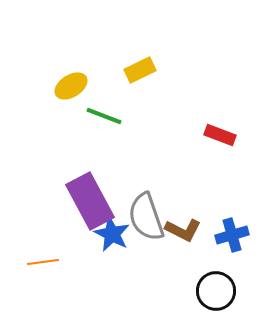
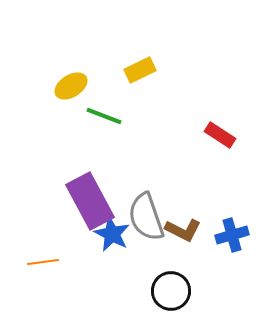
red rectangle: rotated 12 degrees clockwise
black circle: moved 45 px left
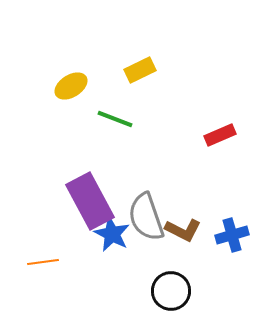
green line: moved 11 px right, 3 px down
red rectangle: rotated 56 degrees counterclockwise
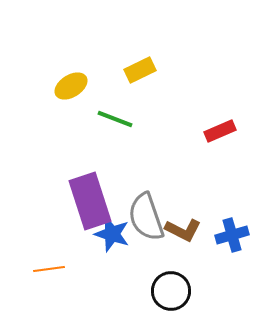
red rectangle: moved 4 px up
purple rectangle: rotated 10 degrees clockwise
blue star: rotated 9 degrees counterclockwise
orange line: moved 6 px right, 7 px down
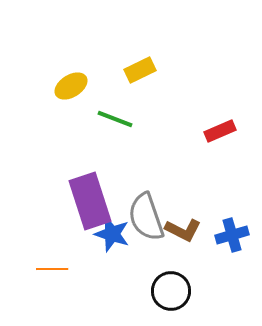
orange line: moved 3 px right; rotated 8 degrees clockwise
